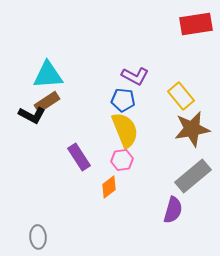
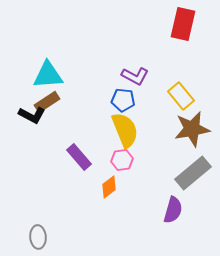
red rectangle: moved 13 px left; rotated 68 degrees counterclockwise
purple rectangle: rotated 8 degrees counterclockwise
gray rectangle: moved 3 px up
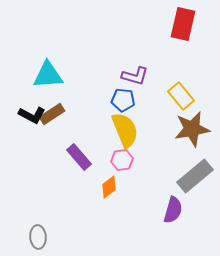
purple L-shape: rotated 12 degrees counterclockwise
brown rectangle: moved 5 px right, 12 px down
gray rectangle: moved 2 px right, 3 px down
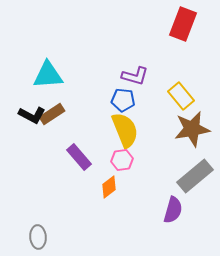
red rectangle: rotated 8 degrees clockwise
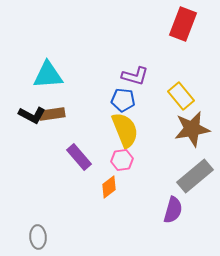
brown rectangle: rotated 25 degrees clockwise
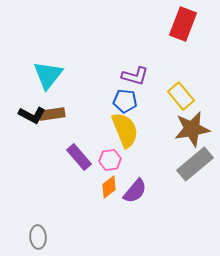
cyan triangle: rotated 48 degrees counterclockwise
blue pentagon: moved 2 px right, 1 px down
pink hexagon: moved 12 px left
gray rectangle: moved 12 px up
purple semicircle: moved 38 px left, 19 px up; rotated 24 degrees clockwise
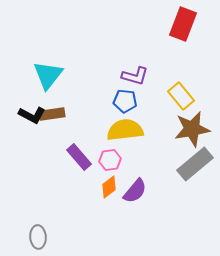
yellow semicircle: rotated 75 degrees counterclockwise
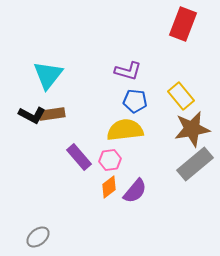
purple L-shape: moved 7 px left, 5 px up
blue pentagon: moved 10 px right
gray ellipse: rotated 55 degrees clockwise
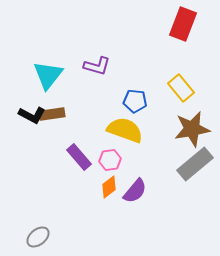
purple L-shape: moved 31 px left, 5 px up
yellow rectangle: moved 8 px up
yellow semicircle: rotated 27 degrees clockwise
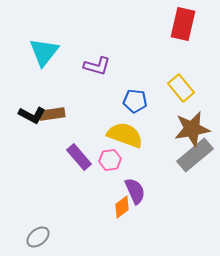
red rectangle: rotated 8 degrees counterclockwise
cyan triangle: moved 4 px left, 23 px up
yellow semicircle: moved 5 px down
gray rectangle: moved 9 px up
orange diamond: moved 13 px right, 20 px down
purple semicircle: rotated 64 degrees counterclockwise
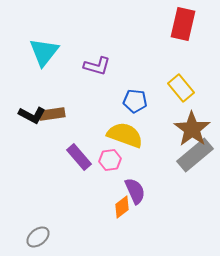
brown star: rotated 27 degrees counterclockwise
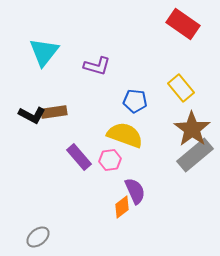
red rectangle: rotated 68 degrees counterclockwise
brown rectangle: moved 2 px right, 2 px up
